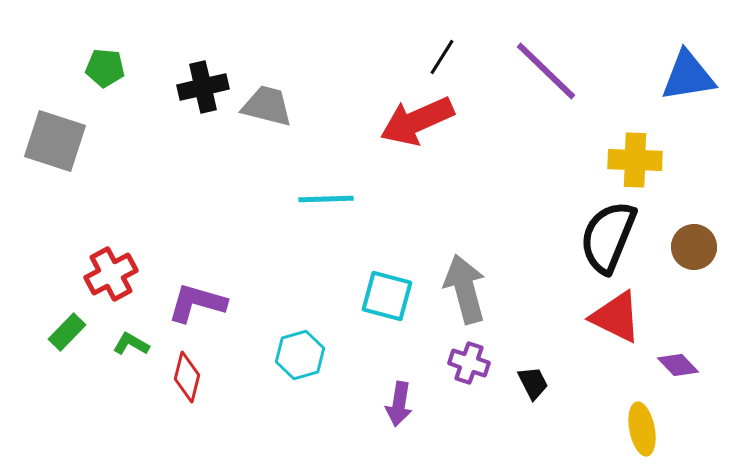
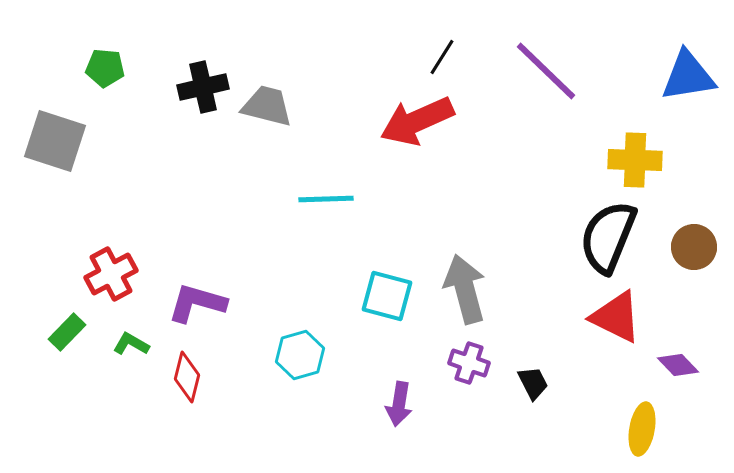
yellow ellipse: rotated 21 degrees clockwise
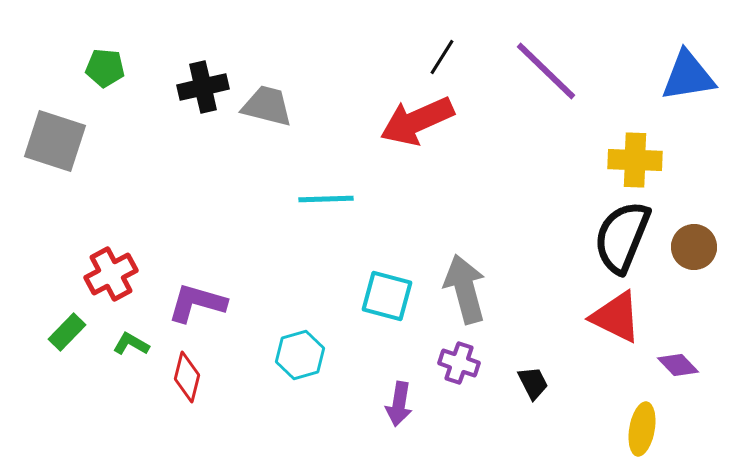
black semicircle: moved 14 px right
purple cross: moved 10 px left
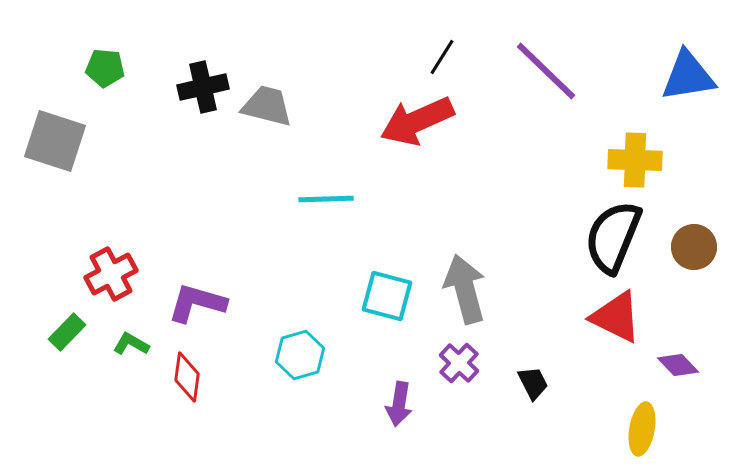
black semicircle: moved 9 px left
purple cross: rotated 24 degrees clockwise
red diamond: rotated 6 degrees counterclockwise
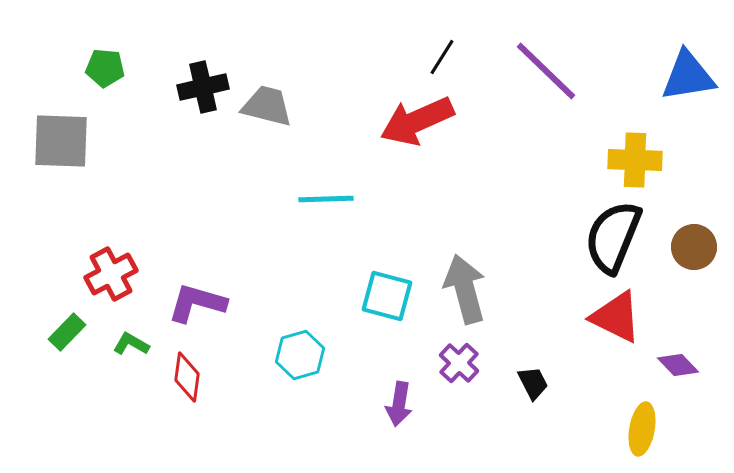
gray square: moved 6 px right; rotated 16 degrees counterclockwise
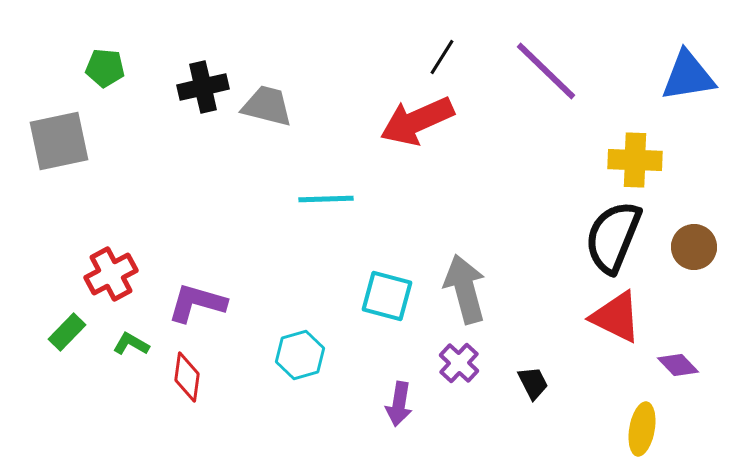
gray square: moved 2 px left; rotated 14 degrees counterclockwise
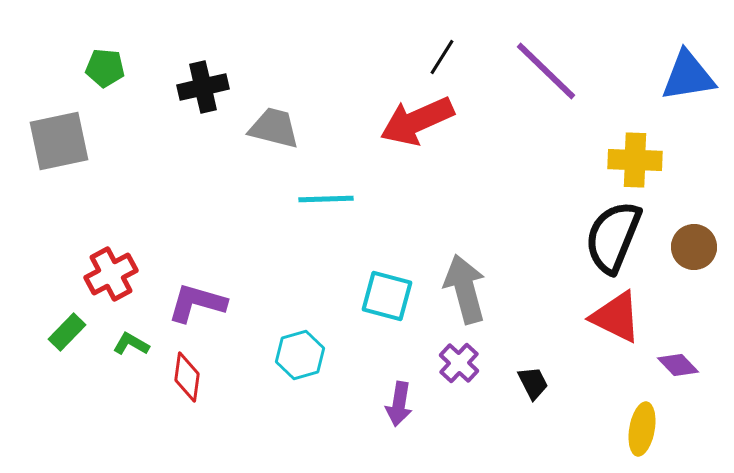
gray trapezoid: moved 7 px right, 22 px down
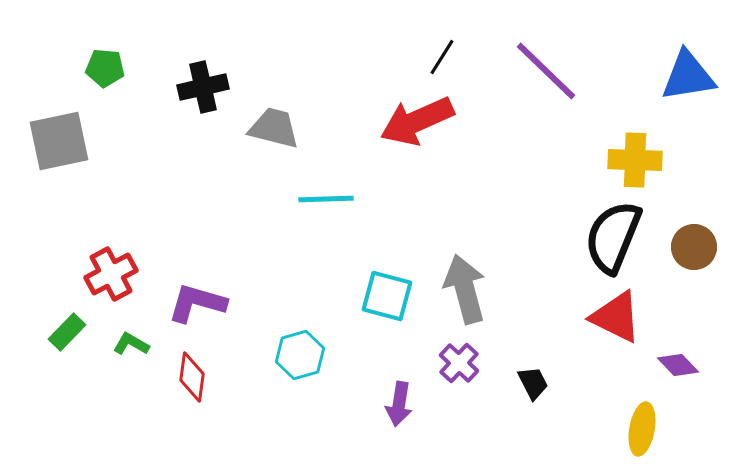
red diamond: moved 5 px right
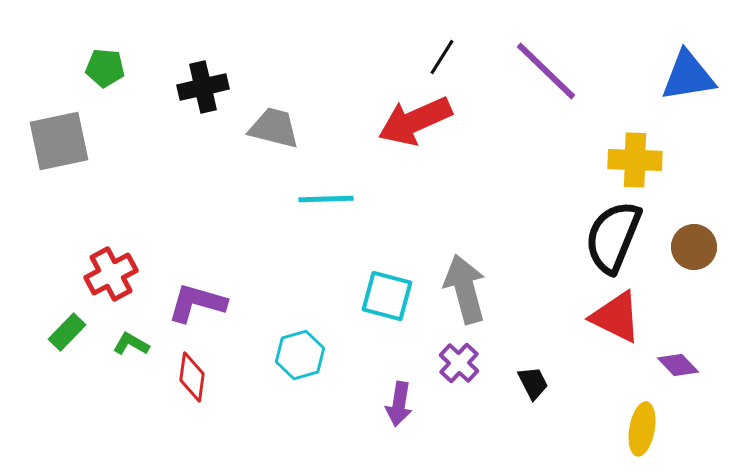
red arrow: moved 2 px left
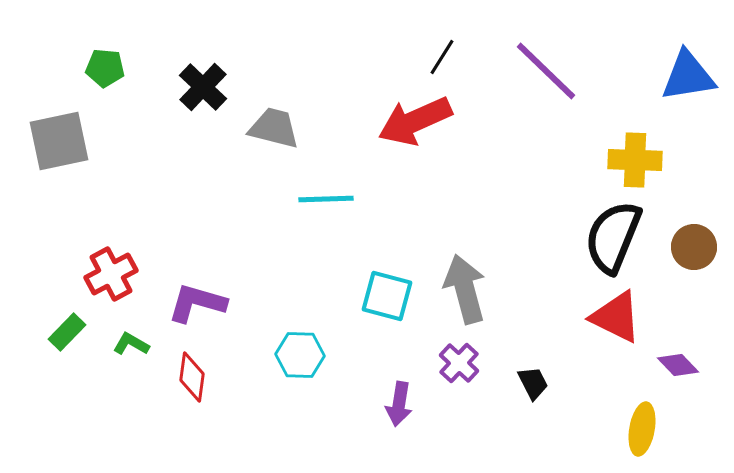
black cross: rotated 33 degrees counterclockwise
cyan hexagon: rotated 18 degrees clockwise
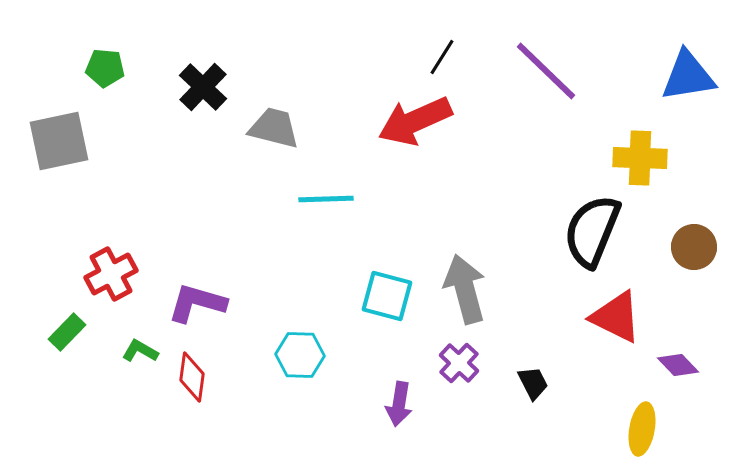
yellow cross: moved 5 px right, 2 px up
black semicircle: moved 21 px left, 6 px up
green L-shape: moved 9 px right, 7 px down
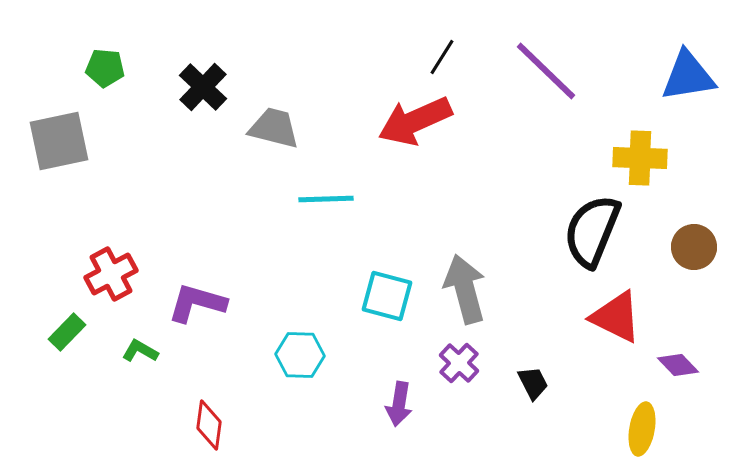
red diamond: moved 17 px right, 48 px down
